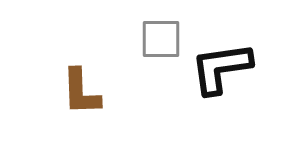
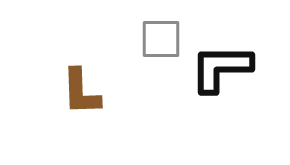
black L-shape: rotated 8 degrees clockwise
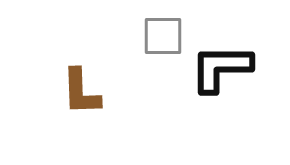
gray square: moved 2 px right, 3 px up
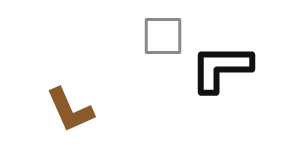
brown L-shape: moved 11 px left, 18 px down; rotated 22 degrees counterclockwise
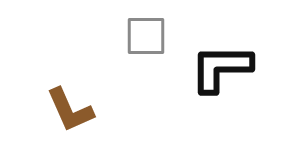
gray square: moved 17 px left
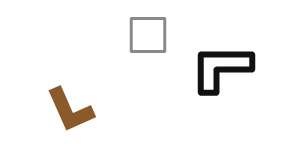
gray square: moved 2 px right, 1 px up
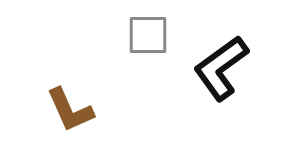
black L-shape: rotated 36 degrees counterclockwise
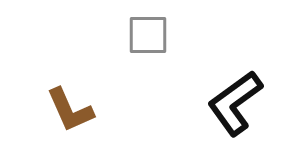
black L-shape: moved 14 px right, 35 px down
